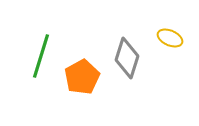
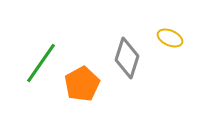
green line: moved 7 px down; rotated 18 degrees clockwise
orange pentagon: moved 7 px down
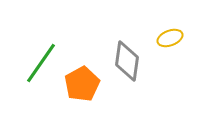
yellow ellipse: rotated 45 degrees counterclockwise
gray diamond: moved 3 px down; rotated 9 degrees counterclockwise
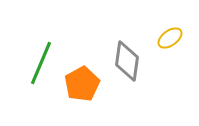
yellow ellipse: rotated 15 degrees counterclockwise
green line: rotated 12 degrees counterclockwise
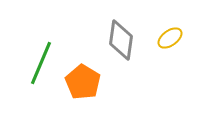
gray diamond: moved 6 px left, 21 px up
orange pentagon: moved 1 px right, 2 px up; rotated 12 degrees counterclockwise
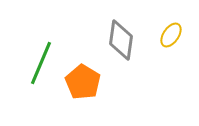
yellow ellipse: moved 1 px right, 3 px up; rotated 20 degrees counterclockwise
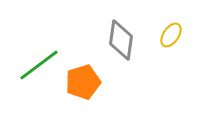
green line: moved 2 px left, 2 px down; rotated 30 degrees clockwise
orange pentagon: rotated 24 degrees clockwise
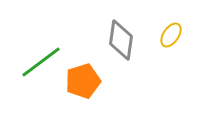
green line: moved 2 px right, 3 px up
orange pentagon: moved 1 px up
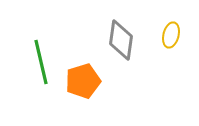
yellow ellipse: rotated 20 degrees counterclockwise
green line: rotated 66 degrees counterclockwise
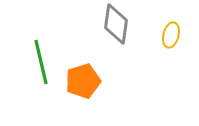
gray diamond: moved 5 px left, 16 px up
